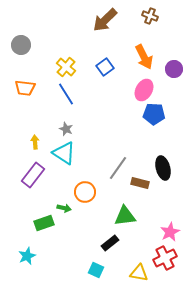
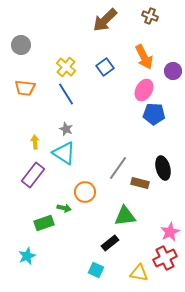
purple circle: moved 1 px left, 2 px down
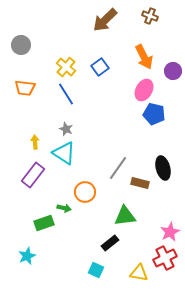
blue square: moved 5 px left
blue pentagon: rotated 10 degrees clockwise
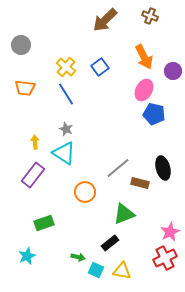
gray line: rotated 15 degrees clockwise
green arrow: moved 14 px right, 49 px down
green triangle: moved 1 px left, 2 px up; rotated 15 degrees counterclockwise
yellow triangle: moved 17 px left, 2 px up
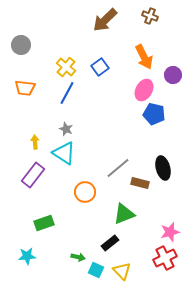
purple circle: moved 4 px down
blue line: moved 1 px right, 1 px up; rotated 60 degrees clockwise
pink star: rotated 12 degrees clockwise
cyan star: rotated 18 degrees clockwise
yellow triangle: rotated 36 degrees clockwise
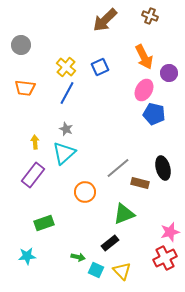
blue square: rotated 12 degrees clockwise
purple circle: moved 4 px left, 2 px up
cyan triangle: rotated 45 degrees clockwise
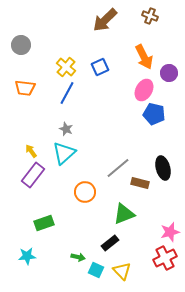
yellow arrow: moved 4 px left, 9 px down; rotated 32 degrees counterclockwise
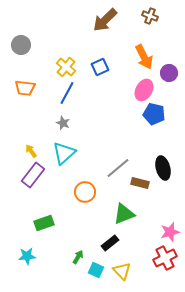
gray star: moved 3 px left, 6 px up
green arrow: rotated 72 degrees counterclockwise
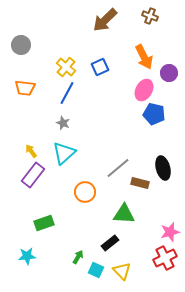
green triangle: rotated 25 degrees clockwise
